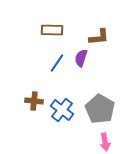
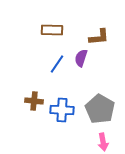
blue line: moved 1 px down
blue cross: rotated 35 degrees counterclockwise
pink arrow: moved 2 px left
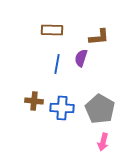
blue line: rotated 24 degrees counterclockwise
blue cross: moved 2 px up
pink arrow: rotated 24 degrees clockwise
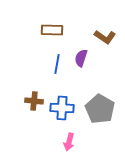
brown L-shape: moved 6 px right; rotated 40 degrees clockwise
pink arrow: moved 34 px left
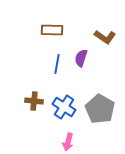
blue cross: moved 2 px right, 1 px up; rotated 30 degrees clockwise
pink arrow: moved 1 px left
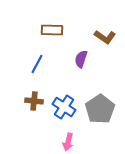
purple semicircle: moved 1 px down
blue line: moved 20 px left; rotated 18 degrees clockwise
gray pentagon: rotated 8 degrees clockwise
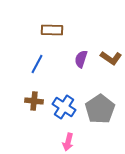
brown L-shape: moved 6 px right, 21 px down
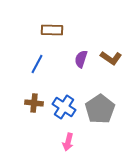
brown cross: moved 2 px down
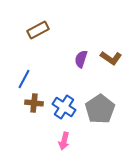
brown rectangle: moved 14 px left; rotated 30 degrees counterclockwise
blue line: moved 13 px left, 15 px down
pink arrow: moved 4 px left, 1 px up
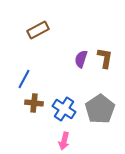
brown L-shape: moved 6 px left; rotated 115 degrees counterclockwise
blue cross: moved 2 px down
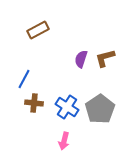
brown L-shape: rotated 115 degrees counterclockwise
blue cross: moved 3 px right, 2 px up
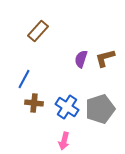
brown rectangle: moved 1 px down; rotated 20 degrees counterclockwise
gray pentagon: rotated 16 degrees clockwise
